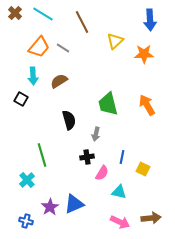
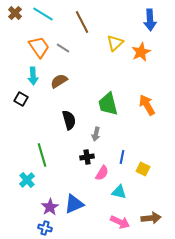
yellow triangle: moved 2 px down
orange trapezoid: rotated 75 degrees counterclockwise
orange star: moved 3 px left, 2 px up; rotated 24 degrees counterclockwise
blue cross: moved 19 px right, 7 px down
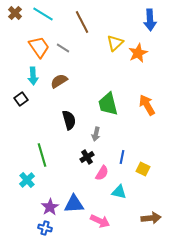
orange star: moved 3 px left, 1 px down
black square: rotated 24 degrees clockwise
black cross: rotated 24 degrees counterclockwise
blue triangle: rotated 20 degrees clockwise
pink arrow: moved 20 px left, 1 px up
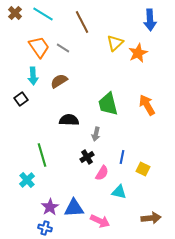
black semicircle: rotated 72 degrees counterclockwise
blue triangle: moved 4 px down
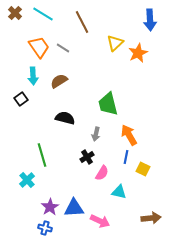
orange arrow: moved 18 px left, 30 px down
black semicircle: moved 4 px left, 2 px up; rotated 12 degrees clockwise
blue line: moved 4 px right
